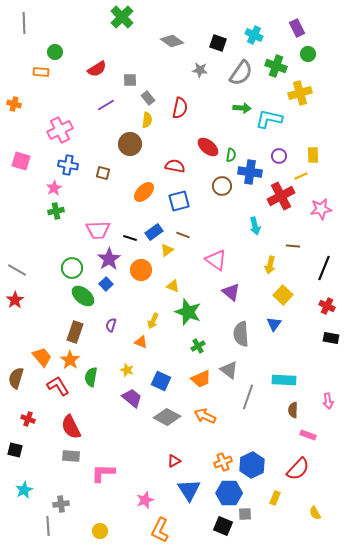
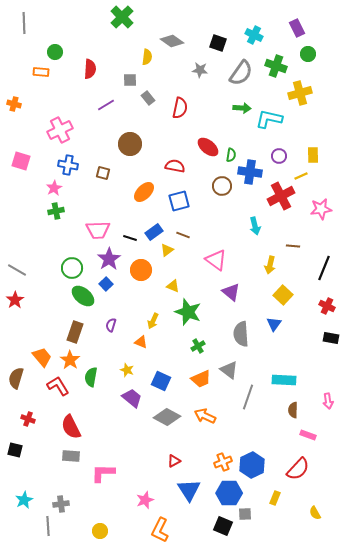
red semicircle at (97, 69): moved 7 px left; rotated 54 degrees counterclockwise
yellow semicircle at (147, 120): moved 63 px up
cyan star at (24, 490): moved 10 px down
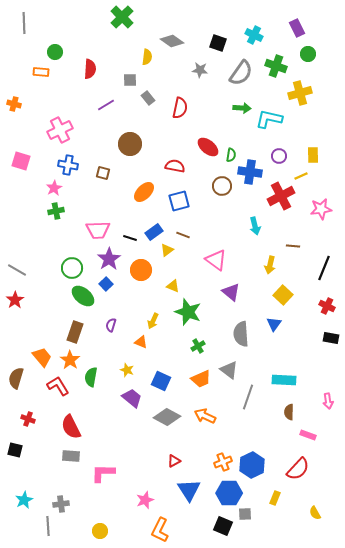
brown semicircle at (293, 410): moved 4 px left, 2 px down
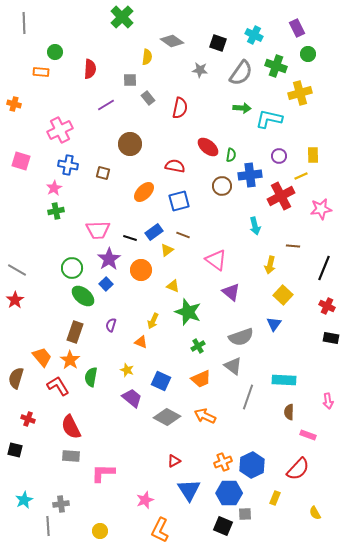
blue cross at (250, 172): moved 3 px down; rotated 15 degrees counterclockwise
gray semicircle at (241, 334): moved 3 px down; rotated 105 degrees counterclockwise
gray triangle at (229, 370): moved 4 px right, 4 px up
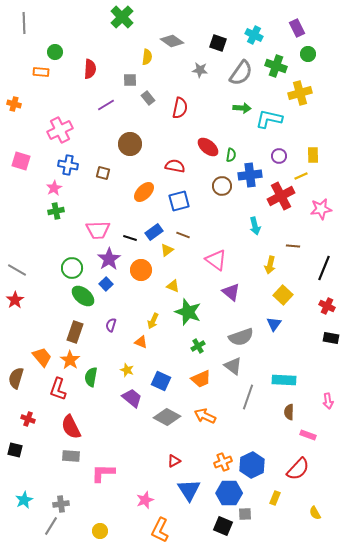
red L-shape at (58, 386): moved 3 px down; rotated 130 degrees counterclockwise
gray line at (48, 526): moved 3 px right; rotated 36 degrees clockwise
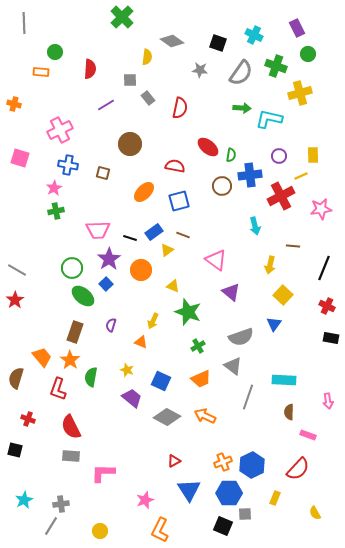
pink square at (21, 161): moved 1 px left, 3 px up
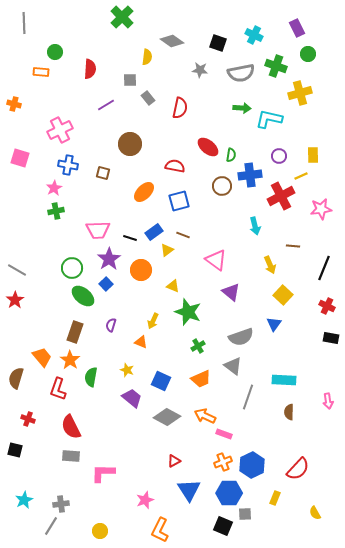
gray semicircle at (241, 73): rotated 44 degrees clockwise
yellow arrow at (270, 265): rotated 36 degrees counterclockwise
pink rectangle at (308, 435): moved 84 px left, 1 px up
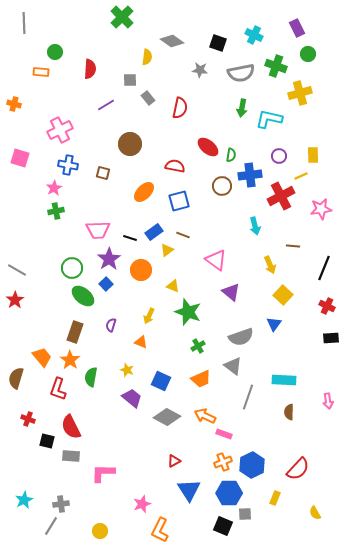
green arrow at (242, 108): rotated 96 degrees clockwise
yellow arrow at (153, 321): moved 4 px left, 5 px up
black rectangle at (331, 338): rotated 14 degrees counterclockwise
black square at (15, 450): moved 32 px right, 9 px up
pink star at (145, 500): moved 3 px left, 4 px down
